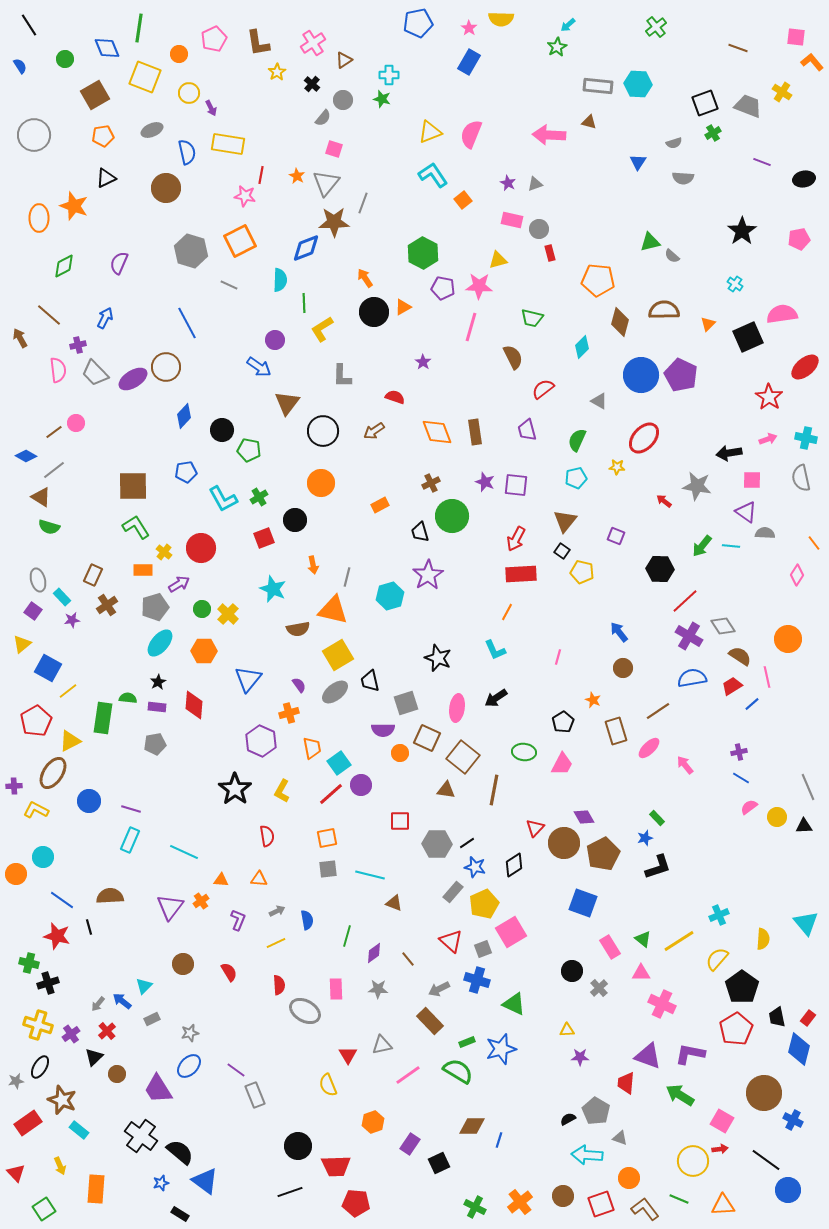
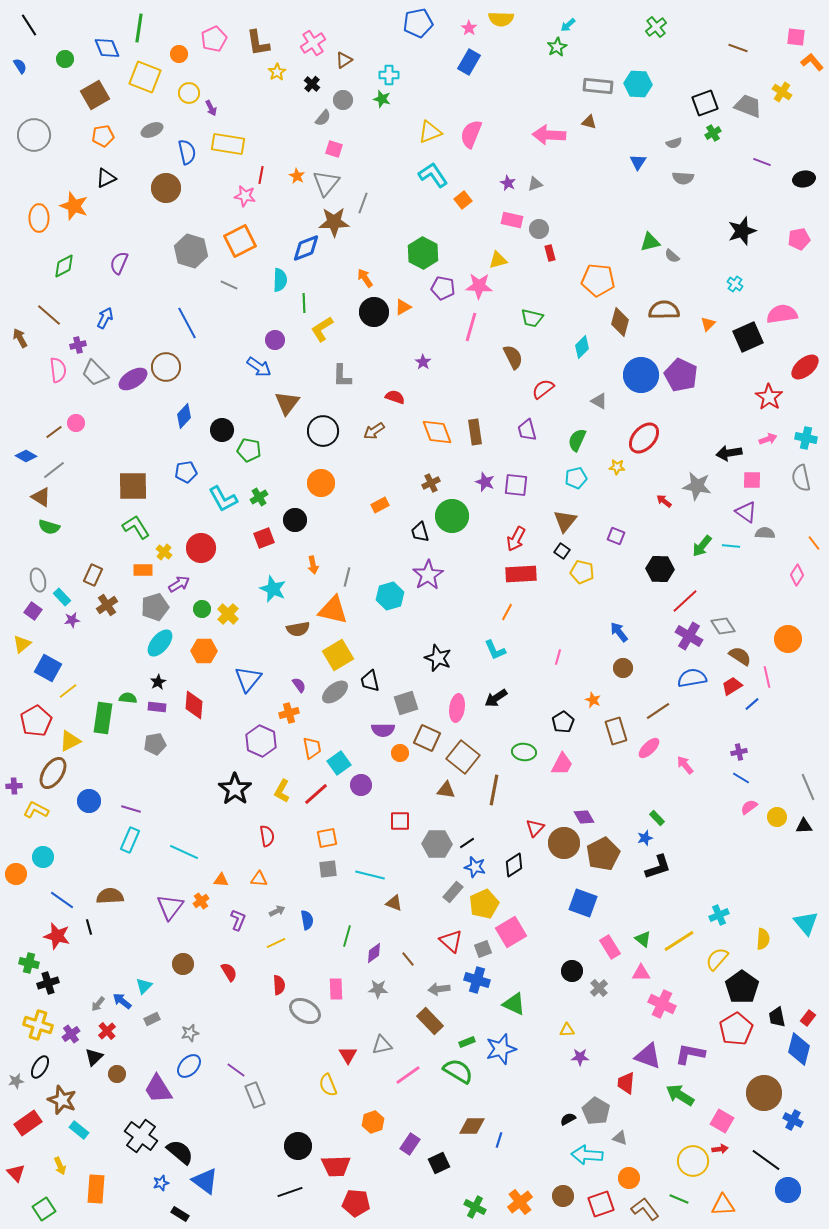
black star at (742, 231): rotated 16 degrees clockwise
red line at (331, 794): moved 15 px left
gray arrow at (439, 989): rotated 20 degrees clockwise
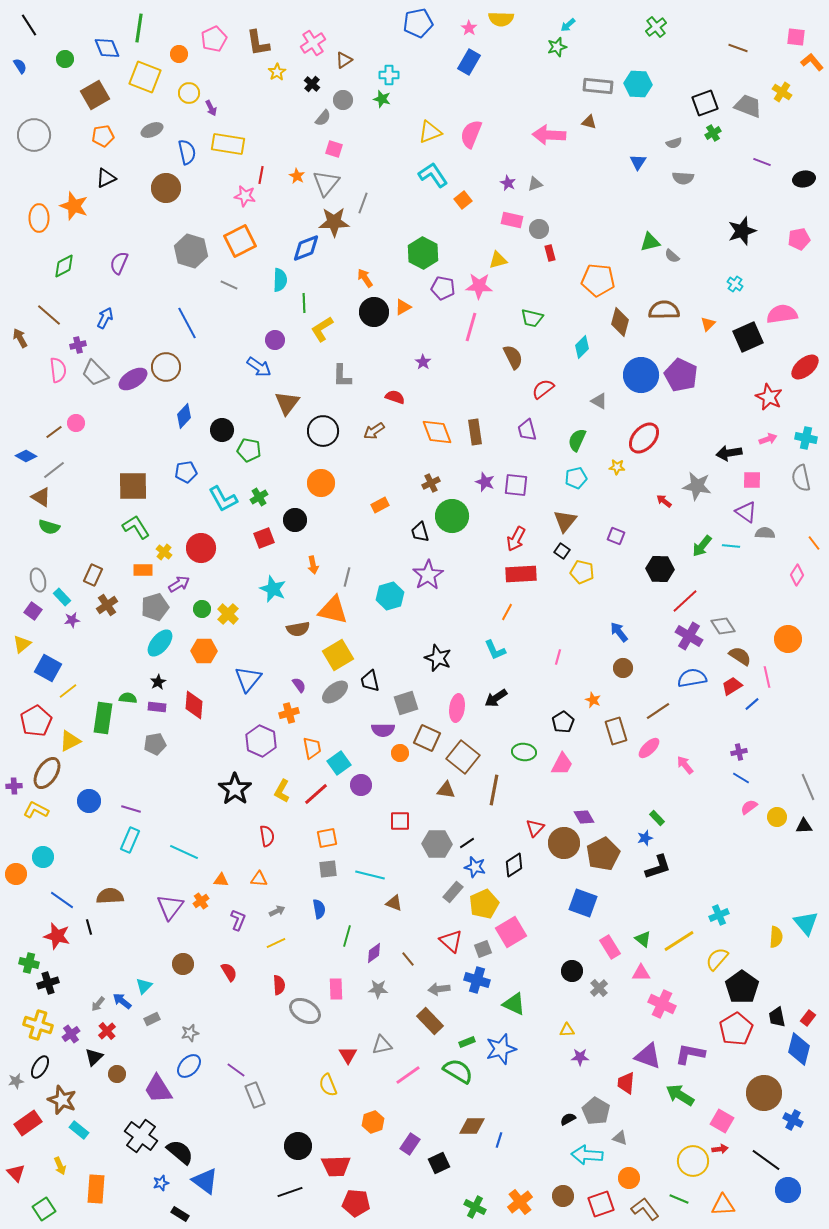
green star at (557, 47): rotated 12 degrees clockwise
red star at (769, 397): rotated 8 degrees counterclockwise
brown ellipse at (53, 773): moved 6 px left
blue semicircle at (307, 920): moved 12 px right, 11 px up
yellow semicircle at (763, 939): moved 13 px right, 2 px up
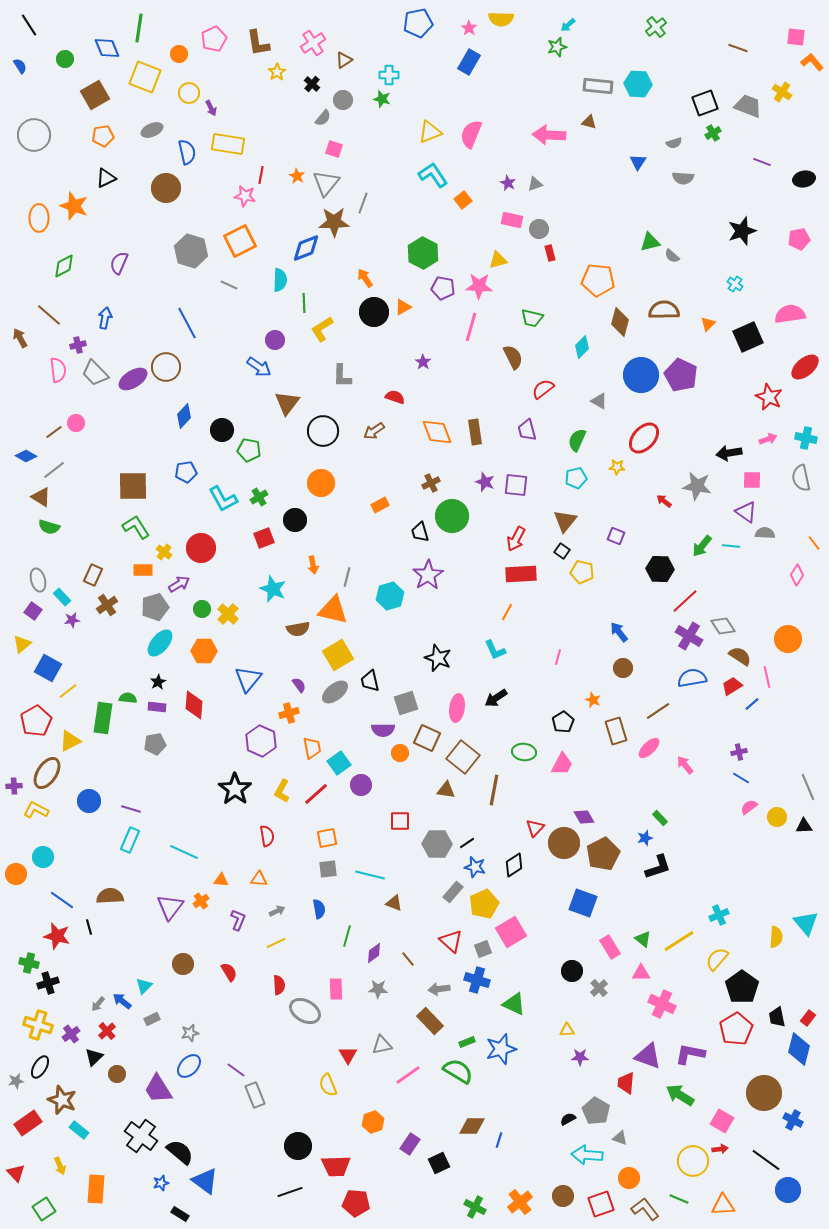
pink semicircle at (782, 314): moved 8 px right
blue arrow at (105, 318): rotated 15 degrees counterclockwise
green rectangle at (657, 818): moved 3 px right
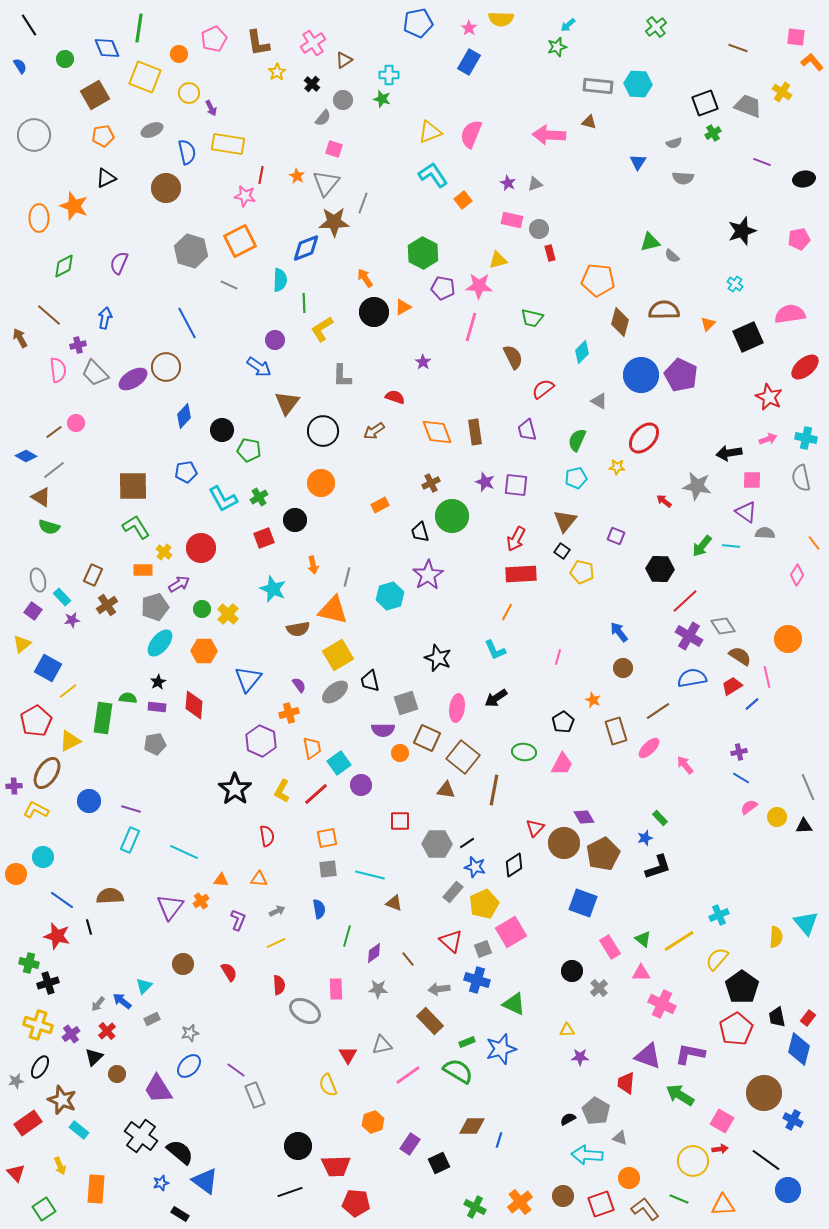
cyan diamond at (582, 347): moved 5 px down
